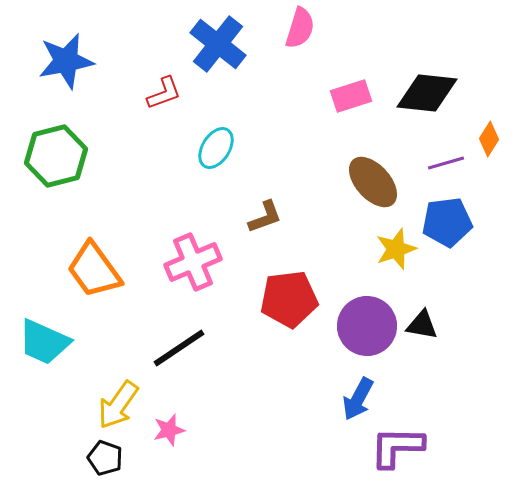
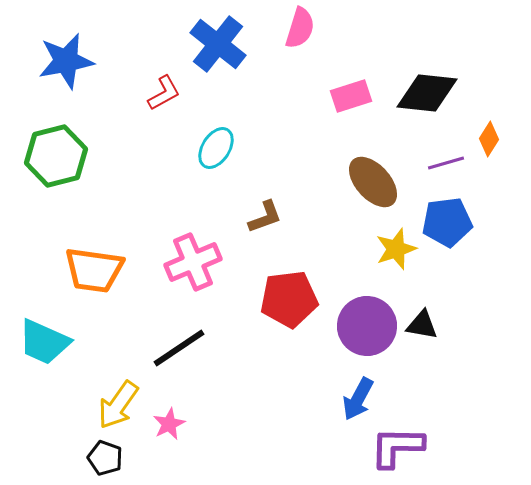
red L-shape: rotated 9 degrees counterclockwise
orange trapezoid: rotated 46 degrees counterclockwise
pink star: moved 6 px up; rotated 12 degrees counterclockwise
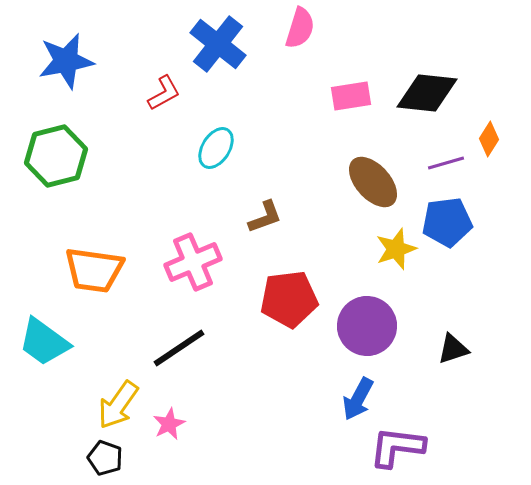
pink rectangle: rotated 9 degrees clockwise
black triangle: moved 31 px right, 24 px down; rotated 28 degrees counterclockwise
cyan trapezoid: rotated 12 degrees clockwise
purple L-shape: rotated 6 degrees clockwise
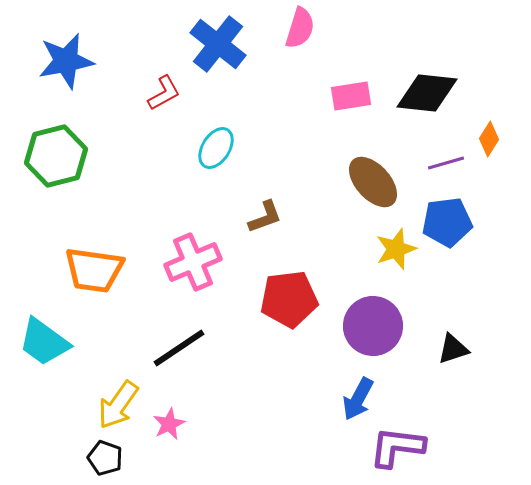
purple circle: moved 6 px right
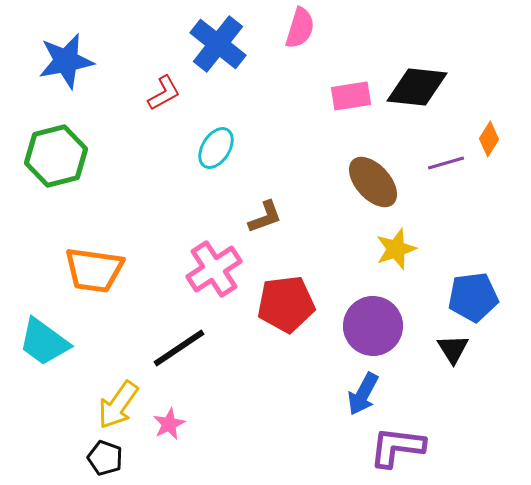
black diamond: moved 10 px left, 6 px up
blue pentagon: moved 26 px right, 75 px down
pink cross: moved 21 px right, 7 px down; rotated 10 degrees counterclockwise
red pentagon: moved 3 px left, 5 px down
black triangle: rotated 44 degrees counterclockwise
blue arrow: moved 5 px right, 5 px up
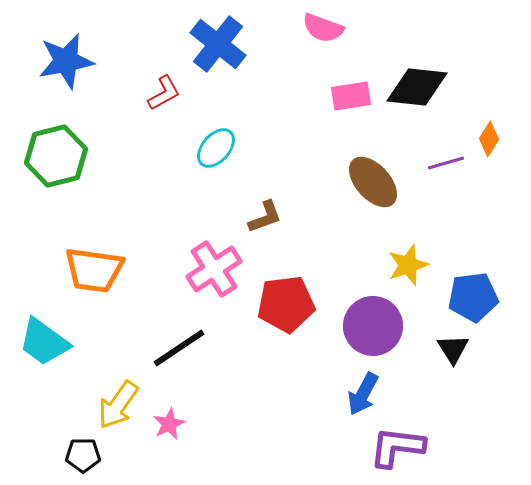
pink semicircle: moved 23 px right; rotated 93 degrees clockwise
cyan ellipse: rotated 9 degrees clockwise
yellow star: moved 12 px right, 16 px down
black pentagon: moved 22 px left, 3 px up; rotated 20 degrees counterclockwise
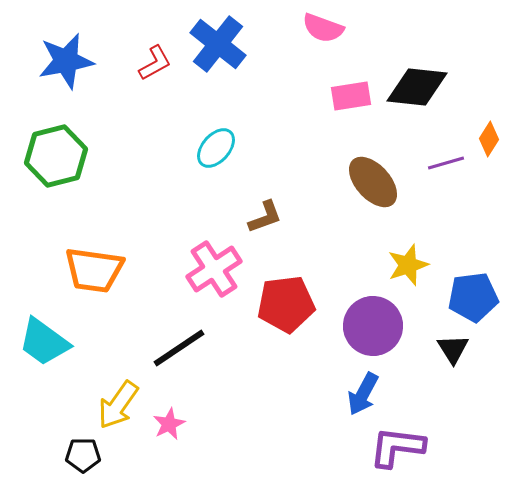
red L-shape: moved 9 px left, 30 px up
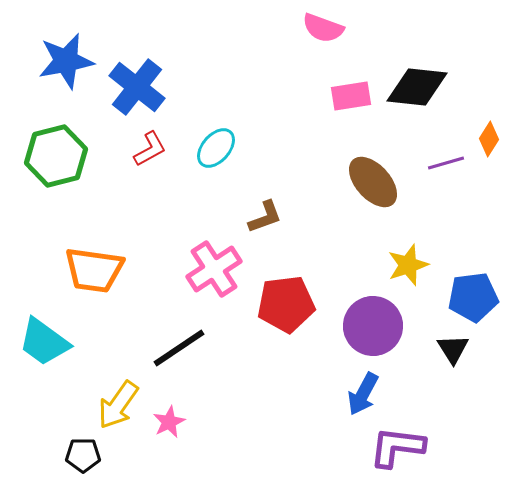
blue cross: moved 81 px left, 43 px down
red L-shape: moved 5 px left, 86 px down
pink star: moved 2 px up
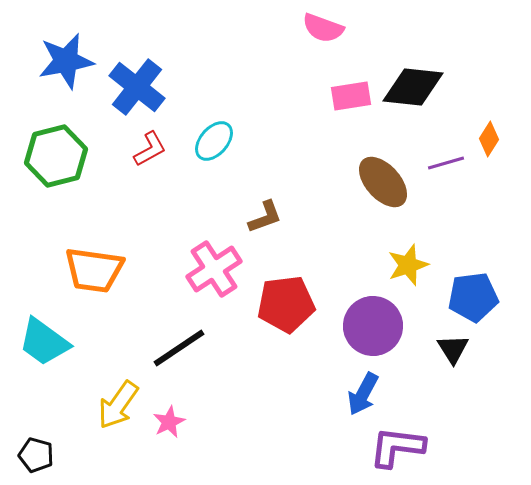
black diamond: moved 4 px left
cyan ellipse: moved 2 px left, 7 px up
brown ellipse: moved 10 px right
black pentagon: moved 47 px left; rotated 16 degrees clockwise
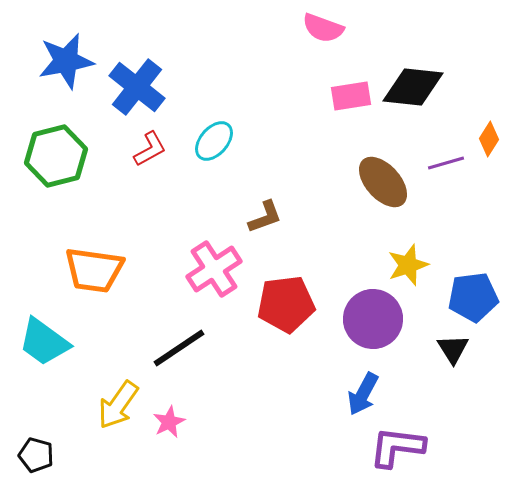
purple circle: moved 7 px up
